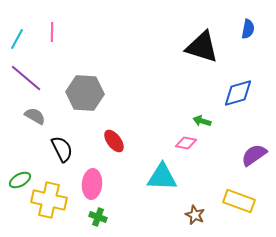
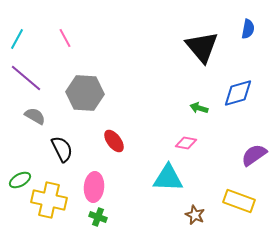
pink line: moved 13 px right, 6 px down; rotated 30 degrees counterclockwise
black triangle: rotated 33 degrees clockwise
green arrow: moved 3 px left, 13 px up
cyan triangle: moved 6 px right, 1 px down
pink ellipse: moved 2 px right, 3 px down
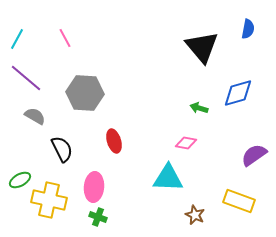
red ellipse: rotated 20 degrees clockwise
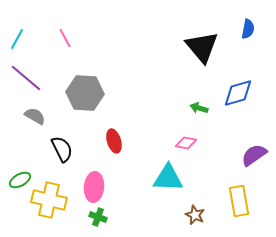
yellow rectangle: rotated 60 degrees clockwise
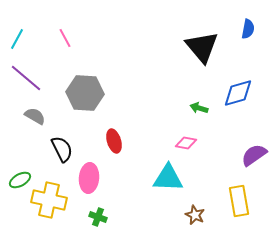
pink ellipse: moved 5 px left, 9 px up
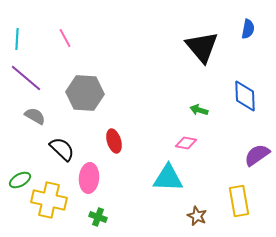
cyan line: rotated 25 degrees counterclockwise
blue diamond: moved 7 px right, 3 px down; rotated 76 degrees counterclockwise
green arrow: moved 2 px down
black semicircle: rotated 20 degrees counterclockwise
purple semicircle: moved 3 px right
brown star: moved 2 px right, 1 px down
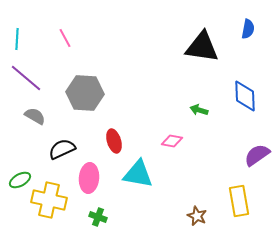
black triangle: rotated 42 degrees counterclockwise
pink diamond: moved 14 px left, 2 px up
black semicircle: rotated 68 degrees counterclockwise
cyan triangle: moved 30 px left, 4 px up; rotated 8 degrees clockwise
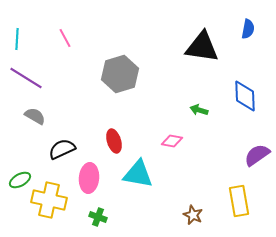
purple line: rotated 8 degrees counterclockwise
gray hexagon: moved 35 px right, 19 px up; rotated 21 degrees counterclockwise
brown star: moved 4 px left, 1 px up
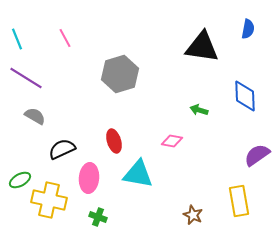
cyan line: rotated 25 degrees counterclockwise
